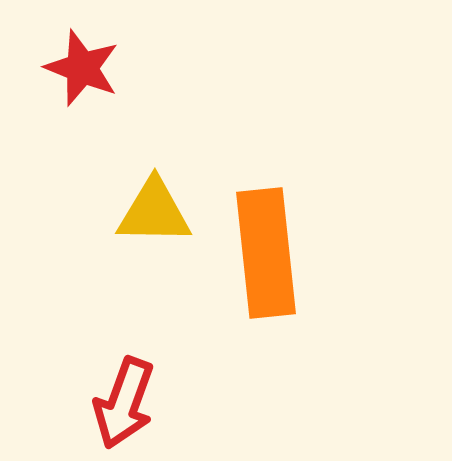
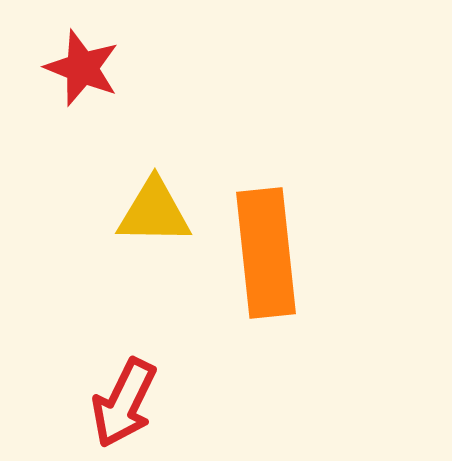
red arrow: rotated 6 degrees clockwise
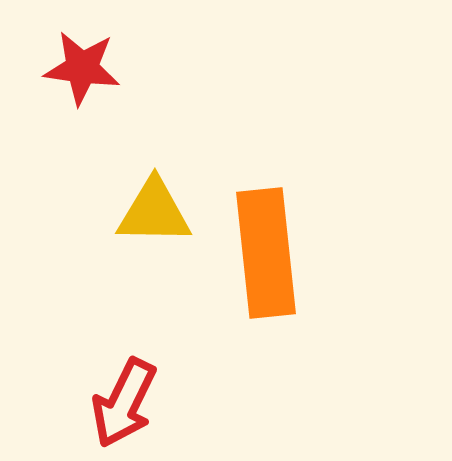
red star: rotated 14 degrees counterclockwise
